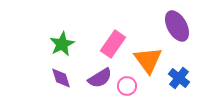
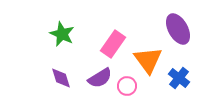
purple ellipse: moved 1 px right, 3 px down
green star: moved 10 px up; rotated 20 degrees counterclockwise
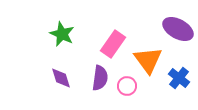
purple ellipse: rotated 32 degrees counterclockwise
purple semicircle: rotated 50 degrees counterclockwise
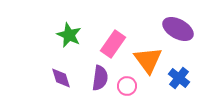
green star: moved 7 px right, 1 px down
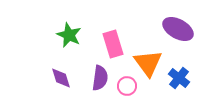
pink rectangle: rotated 52 degrees counterclockwise
orange triangle: moved 3 px down
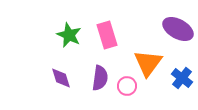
pink rectangle: moved 6 px left, 9 px up
orange triangle: rotated 12 degrees clockwise
blue cross: moved 3 px right
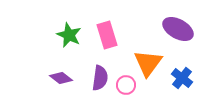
purple diamond: rotated 35 degrees counterclockwise
pink circle: moved 1 px left, 1 px up
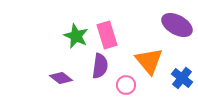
purple ellipse: moved 1 px left, 4 px up
green star: moved 7 px right, 1 px down
orange triangle: moved 1 px right, 2 px up; rotated 16 degrees counterclockwise
purple semicircle: moved 12 px up
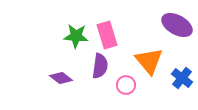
green star: rotated 20 degrees counterclockwise
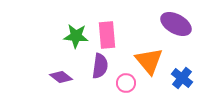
purple ellipse: moved 1 px left, 1 px up
pink rectangle: rotated 12 degrees clockwise
purple diamond: moved 1 px up
pink circle: moved 2 px up
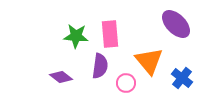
purple ellipse: rotated 16 degrees clockwise
pink rectangle: moved 3 px right, 1 px up
